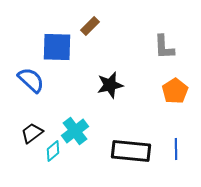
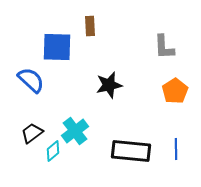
brown rectangle: rotated 48 degrees counterclockwise
black star: moved 1 px left
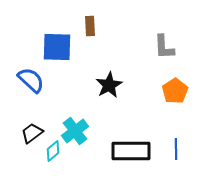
black star: rotated 16 degrees counterclockwise
black rectangle: rotated 6 degrees counterclockwise
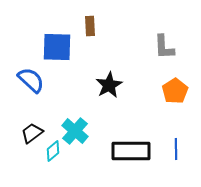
cyan cross: rotated 12 degrees counterclockwise
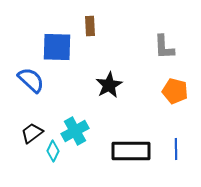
orange pentagon: rotated 25 degrees counterclockwise
cyan cross: rotated 20 degrees clockwise
cyan diamond: rotated 25 degrees counterclockwise
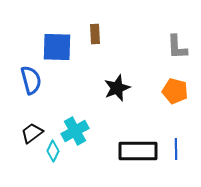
brown rectangle: moved 5 px right, 8 px down
gray L-shape: moved 13 px right
blue semicircle: rotated 32 degrees clockwise
black star: moved 8 px right, 3 px down; rotated 8 degrees clockwise
black rectangle: moved 7 px right
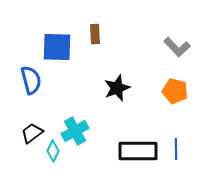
gray L-shape: rotated 40 degrees counterclockwise
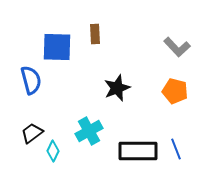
cyan cross: moved 14 px right
blue line: rotated 20 degrees counterclockwise
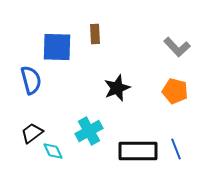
cyan diamond: rotated 50 degrees counterclockwise
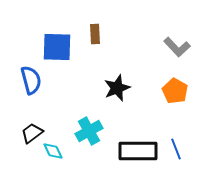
orange pentagon: rotated 15 degrees clockwise
